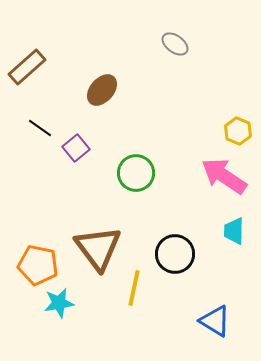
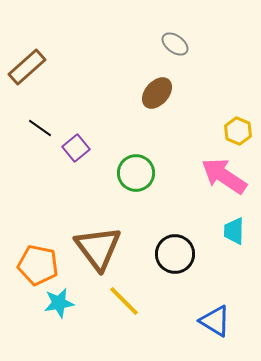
brown ellipse: moved 55 px right, 3 px down
yellow line: moved 10 px left, 13 px down; rotated 57 degrees counterclockwise
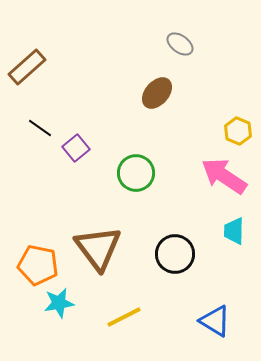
gray ellipse: moved 5 px right
yellow line: moved 16 px down; rotated 72 degrees counterclockwise
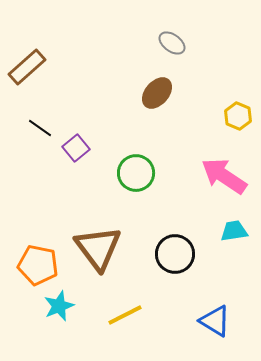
gray ellipse: moved 8 px left, 1 px up
yellow hexagon: moved 15 px up
cyan trapezoid: rotated 80 degrees clockwise
cyan star: moved 3 px down; rotated 12 degrees counterclockwise
yellow line: moved 1 px right, 2 px up
